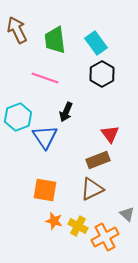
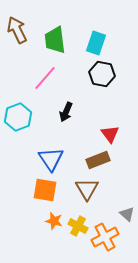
cyan rectangle: rotated 55 degrees clockwise
black hexagon: rotated 20 degrees counterclockwise
pink line: rotated 68 degrees counterclockwise
blue triangle: moved 6 px right, 22 px down
brown triangle: moved 5 px left; rotated 35 degrees counterclockwise
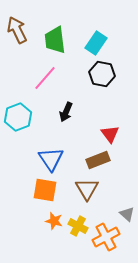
cyan rectangle: rotated 15 degrees clockwise
orange cross: moved 1 px right
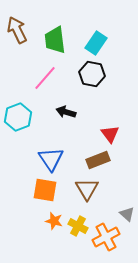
black hexagon: moved 10 px left
black arrow: rotated 84 degrees clockwise
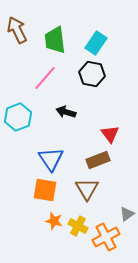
gray triangle: rotated 42 degrees clockwise
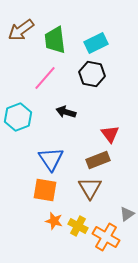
brown arrow: moved 4 px right; rotated 100 degrees counterclockwise
cyan rectangle: rotated 30 degrees clockwise
brown triangle: moved 3 px right, 1 px up
orange cross: rotated 32 degrees counterclockwise
